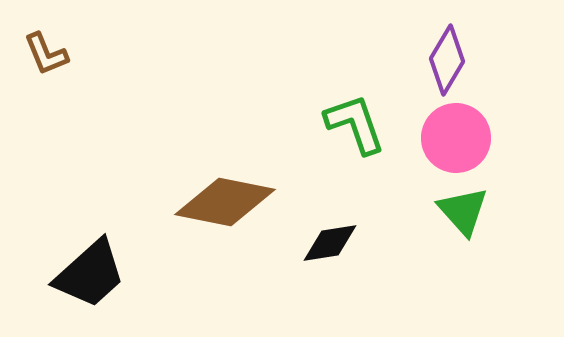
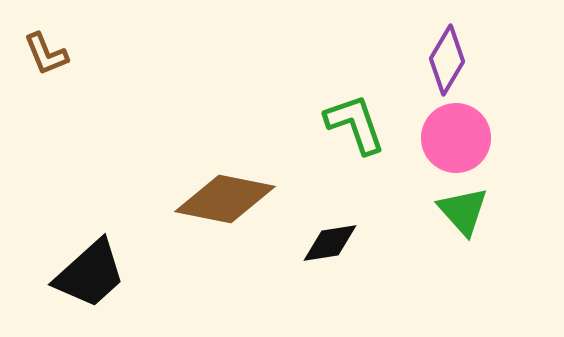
brown diamond: moved 3 px up
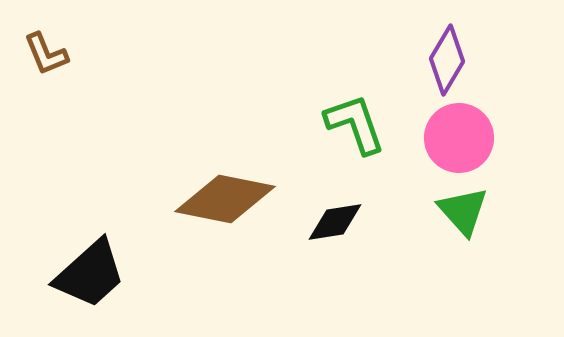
pink circle: moved 3 px right
black diamond: moved 5 px right, 21 px up
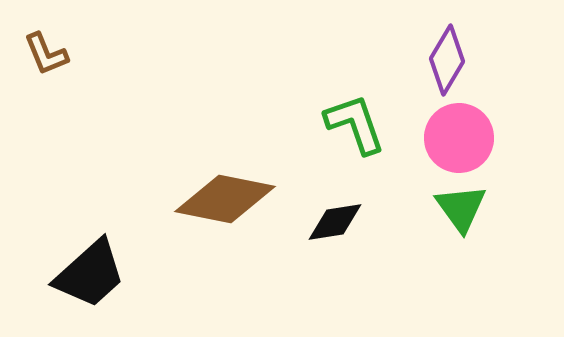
green triangle: moved 2 px left, 3 px up; rotated 6 degrees clockwise
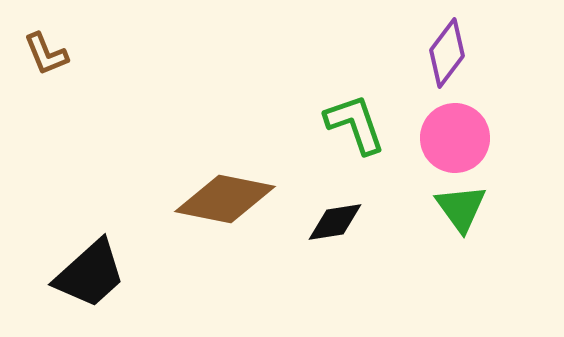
purple diamond: moved 7 px up; rotated 6 degrees clockwise
pink circle: moved 4 px left
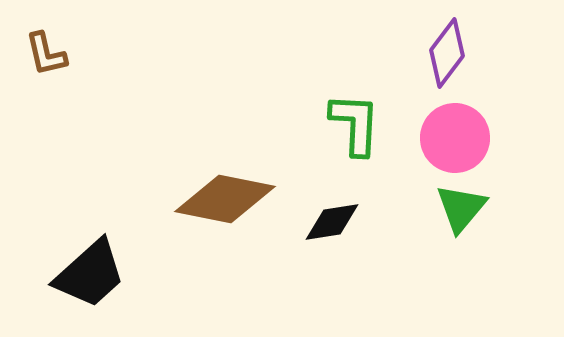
brown L-shape: rotated 9 degrees clockwise
green L-shape: rotated 22 degrees clockwise
green triangle: rotated 16 degrees clockwise
black diamond: moved 3 px left
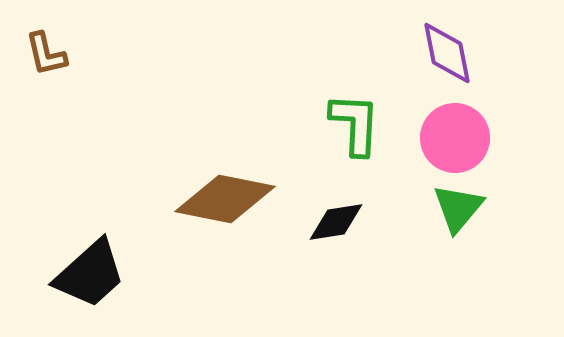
purple diamond: rotated 48 degrees counterclockwise
green triangle: moved 3 px left
black diamond: moved 4 px right
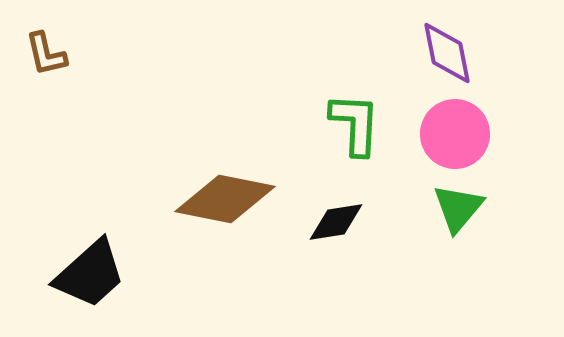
pink circle: moved 4 px up
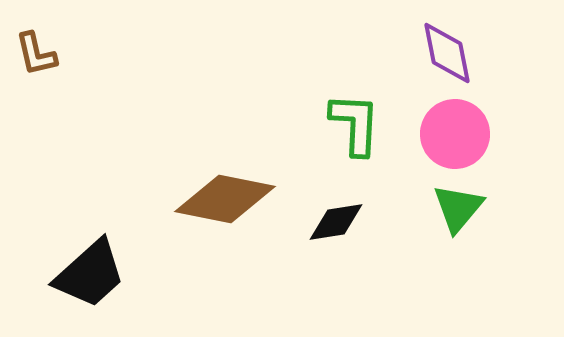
brown L-shape: moved 10 px left
